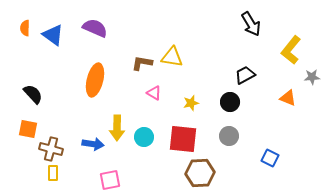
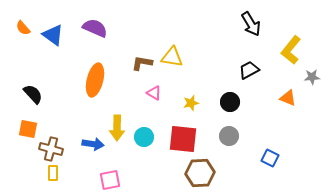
orange semicircle: moved 2 px left; rotated 42 degrees counterclockwise
black trapezoid: moved 4 px right, 5 px up
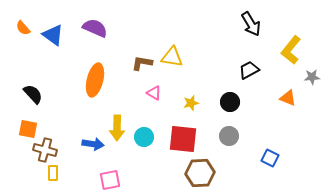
brown cross: moved 6 px left, 1 px down
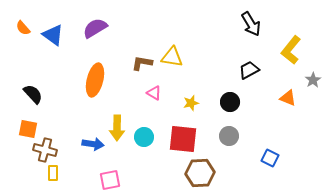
purple semicircle: rotated 55 degrees counterclockwise
gray star: moved 1 px right, 3 px down; rotated 28 degrees counterclockwise
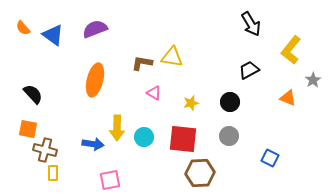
purple semicircle: moved 1 px down; rotated 10 degrees clockwise
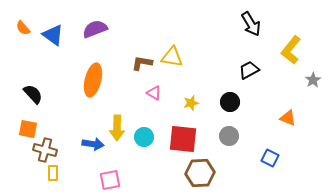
orange ellipse: moved 2 px left
orange triangle: moved 20 px down
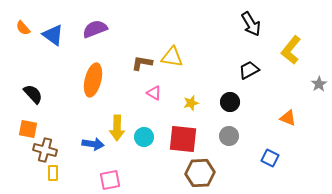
gray star: moved 6 px right, 4 px down
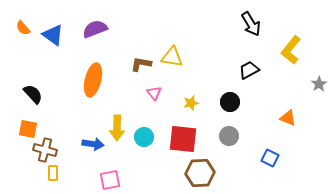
brown L-shape: moved 1 px left, 1 px down
pink triangle: rotated 21 degrees clockwise
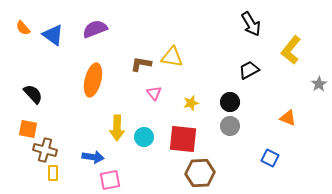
gray circle: moved 1 px right, 10 px up
blue arrow: moved 13 px down
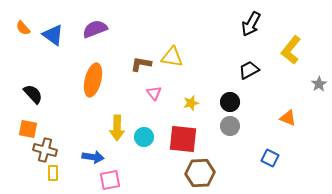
black arrow: rotated 60 degrees clockwise
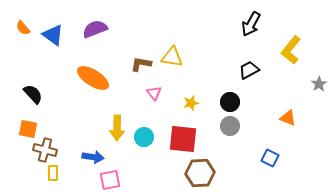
orange ellipse: moved 2 px up; rotated 72 degrees counterclockwise
